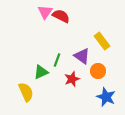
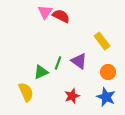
purple triangle: moved 3 px left, 5 px down
green line: moved 1 px right, 3 px down
orange circle: moved 10 px right, 1 px down
red star: moved 17 px down
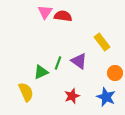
red semicircle: moved 2 px right; rotated 18 degrees counterclockwise
yellow rectangle: moved 1 px down
orange circle: moved 7 px right, 1 px down
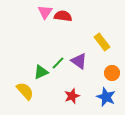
green line: rotated 24 degrees clockwise
orange circle: moved 3 px left
yellow semicircle: moved 1 px left, 1 px up; rotated 18 degrees counterclockwise
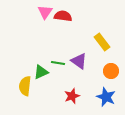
green line: rotated 56 degrees clockwise
orange circle: moved 1 px left, 2 px up
yellow semicircle: moved 5 px up; rotated 132 degrees counterclockwise
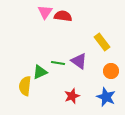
green triangle: moved 1 px left
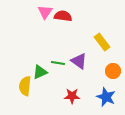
orange circle: moved 2 px right
red star: rotated 21 degrees clockwise
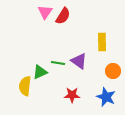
red semicircle: rotated 114 degrees clockwise
yellow rectangle: rotated 36 degrees clockwise
red star: moved 1 px up
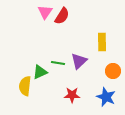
red semicircle: moved 1 px left
purple triangle: rotated 42 degrees clockwise
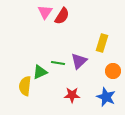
yellow rectangle: moved 1 px down; rotated 18 degrees clockwise
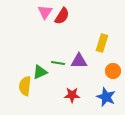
purple triangle: rotated 42 degrees clockwise
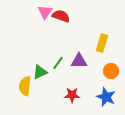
red semicircle: moved 1 px left; rotated 102 degrees counterclockwise
green line: rotated 64 degrees counterclockwise
orange circle: moved 2 px left
